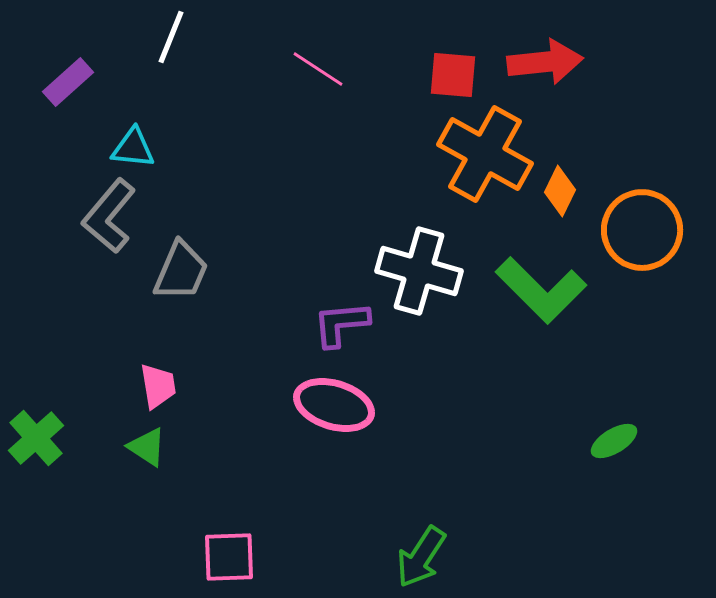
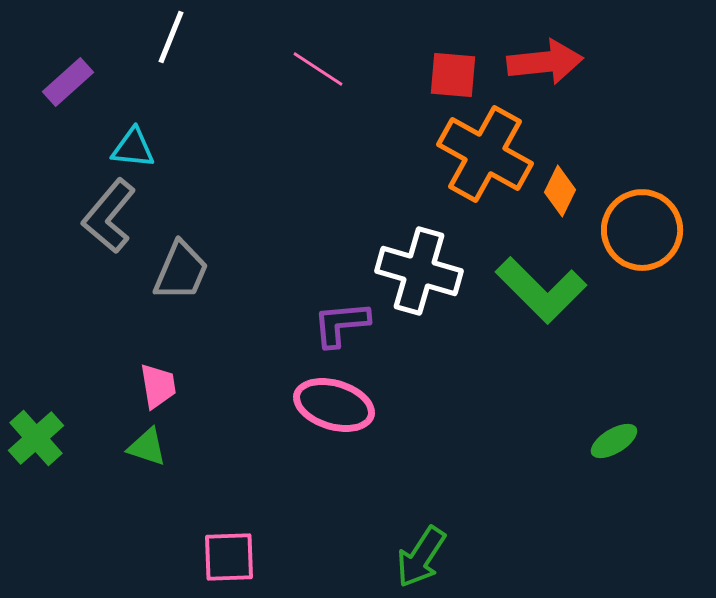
green triangle: rotated 15 degrees counterclockwise
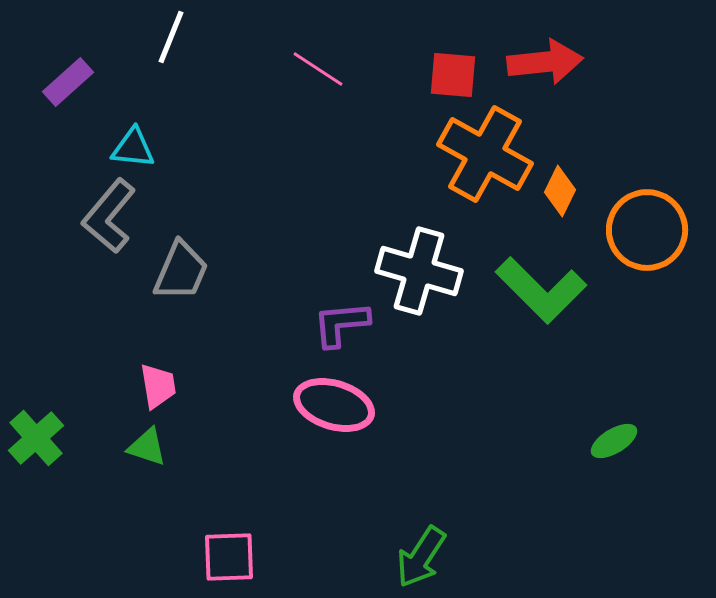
orange circle: moved 5 px right
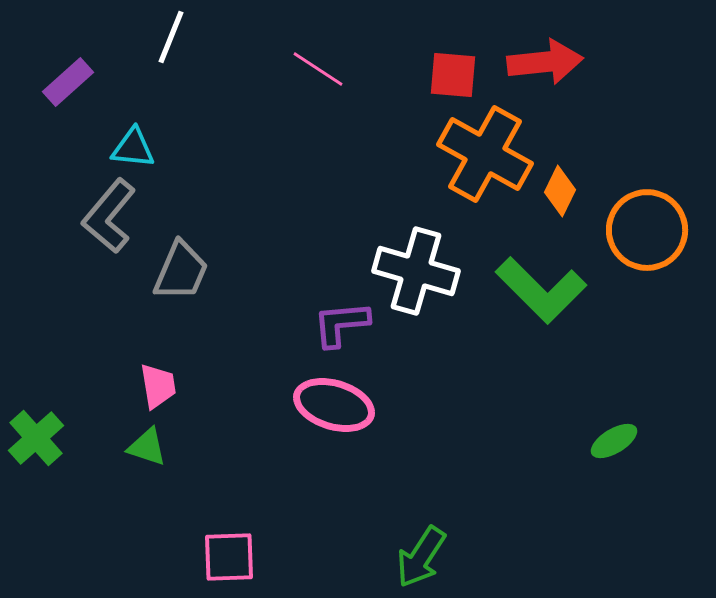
white cross: moved 3 px left
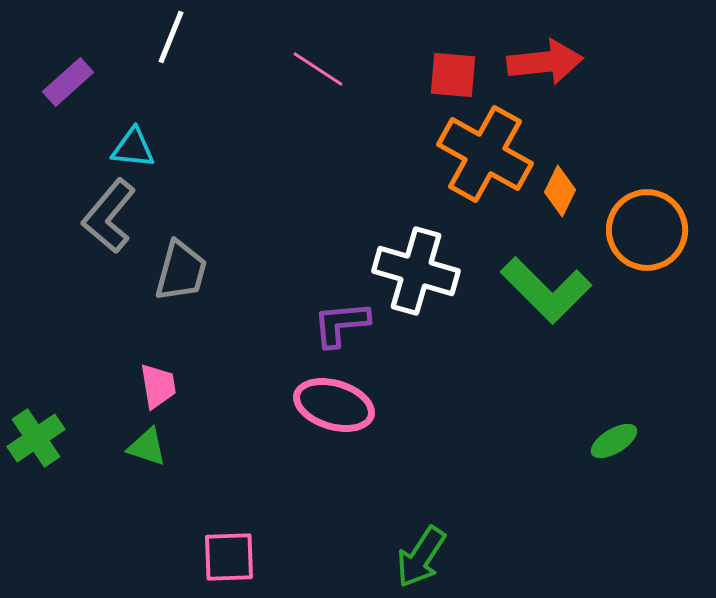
gray trapezoid: rotated 8 degrees counterclockwise
green L-shape: moved 5 px right
green cross: rotated 8 degrees clockwise
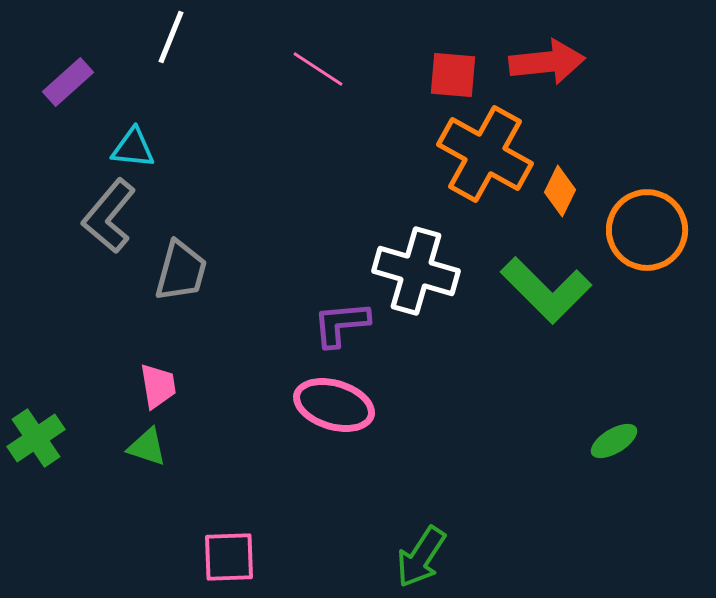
red arrow: moved 2 px right
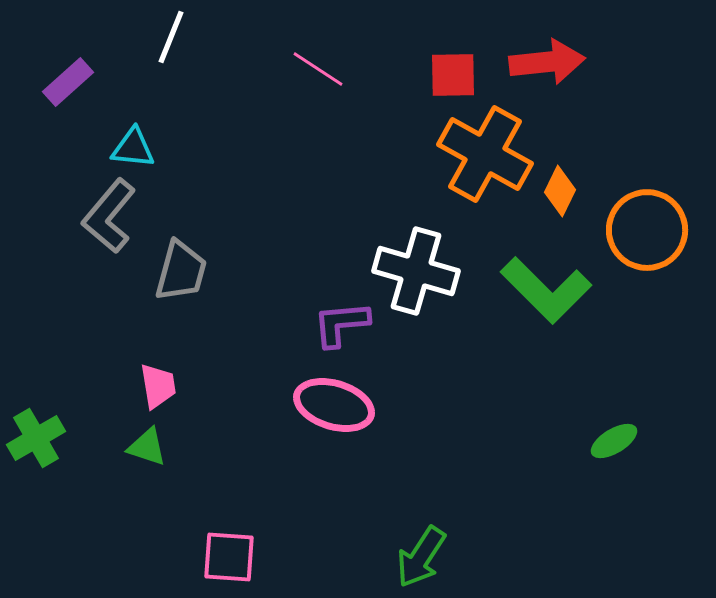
red square: rotated 6 degrees counterclockwise
green cross: rotated 4 degrees clockwise
pink square: rotated 6 degrees clockwise
